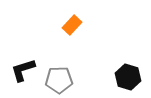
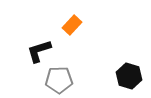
black L-shape: moved 16 px right, 19 px up
black hexagon: moved 1 px right, 1 px up
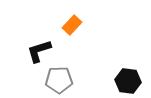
black hexagon: moved 1 px left, 5 px down; rotated 10 degrees counterclockwise
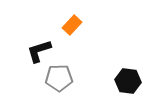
gray pentagon: moved 2 px up
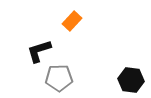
orange rectangle: moved 4 px up
black hexagon: moved 3 px right, 1 px up
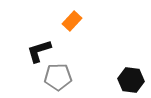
gray pentagon: moved 1 px left, 1 px up
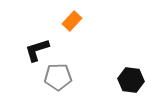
black L-shape: moved 2 px left, 1 px up
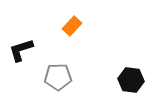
orange rectangle: moved 5 px down
black L-shape: moved 16 px left
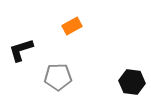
orange rectangle: rotated 18 degrees clockwise
black hexagon: moved 1 px right, 2 px down
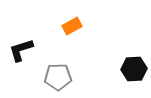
black hexagon: moved 2 px right, 13 px up; rotated 10 degrees counterclockwise
